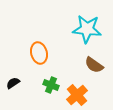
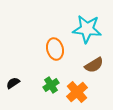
orange ellipse: moved 16 px right, 4 px up
brown semicircle: rotated 66 degrees counterclockwise
green cross: rotated 35 degrees clockwise
orange cross: moved 3 px up
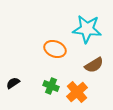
orange ellipse: rotated 55 degrees counterclockwise
green cross: moved 1 px down; rotated 35 degrees counterclockwise
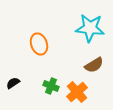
cyan star: moved 3 px right, 1 px up
orange ellipse: moved 16 px left, 5 px up; rotated 50 degrees clockwise
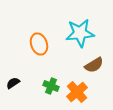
cyan star: moved 10 px left, 5 px down; rotated 12 degrees counterclockwise
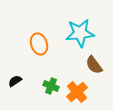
brown semicircle: rotated 84 degrees clockwise
black semicircle: moved 2 px right, 2 px up
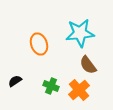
brown semicircle: moved 6 px left
orange cross: moved 2 px right, 2 px up
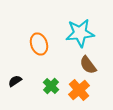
green cross: rotated 21 degrees clockwise
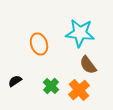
cyan star: rotated 12 degrees clockwise
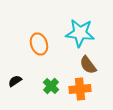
orange cross: moved 1 px right, 1 px up; rotated 35 degrees clockwise
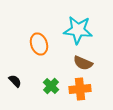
cyan star: moved 2 px left, 3 px up
brown semicircle: moved 5 px left, 2 px up; rotated 30 degrees counterclockwise
black semicircle: rotated 80 degrees clockwise
